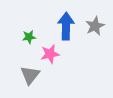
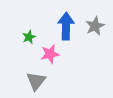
green star: rotated 16 degrees counterclockwise
gray triangle: moved 6 px right, 6 px down
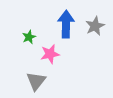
blue arrow: moved 2 px up
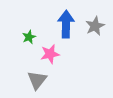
gray triangle: moved 1 px right, 1 px up
